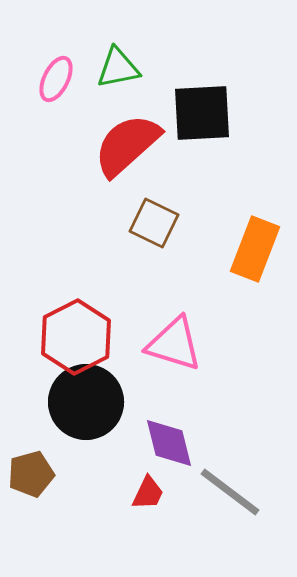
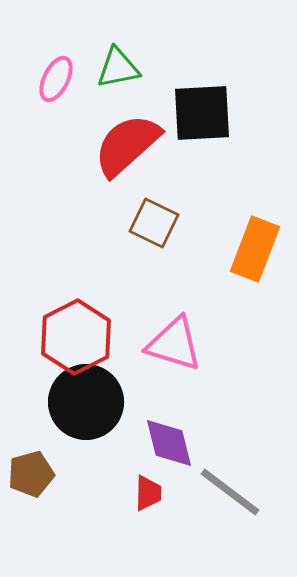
red trapezoid: rotated 24 degrees counterclockwise
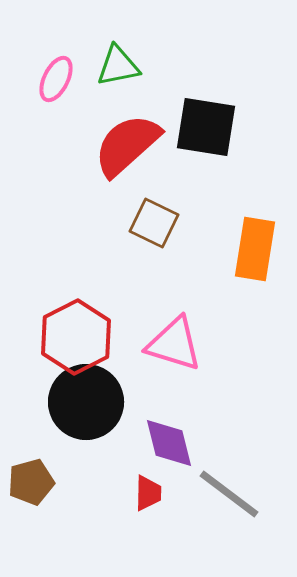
green triangle: moved 2 px up
black square: moved 4 px right, 14 px down; rotated 12 degrees clockwise
orange rectangle: rotated 12 degrees counterclockwise
brown pentagon: moved 8 px down
gray line: moved 1 px left, 2 px down
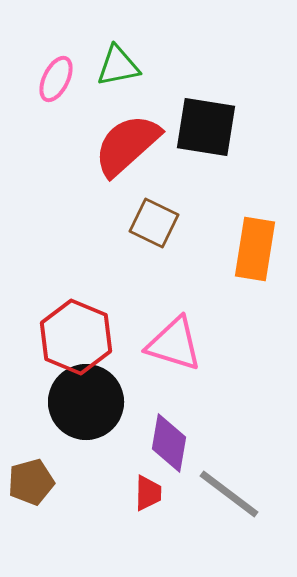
red hexagon: rotated 10 degrees counterclockwise
purple diamond: rotated 24 degrees clockwise
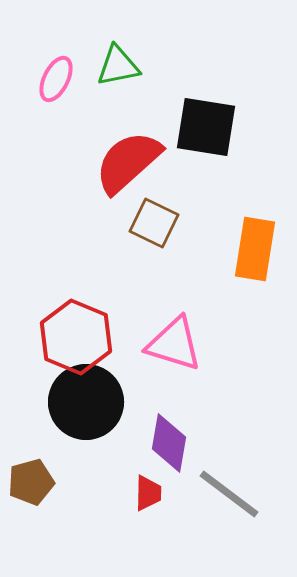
red semicircle: moved 1 px right, 17 px down
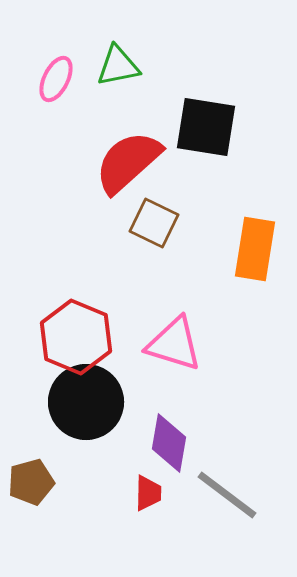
gray line: moved 2 px left, 1 px down
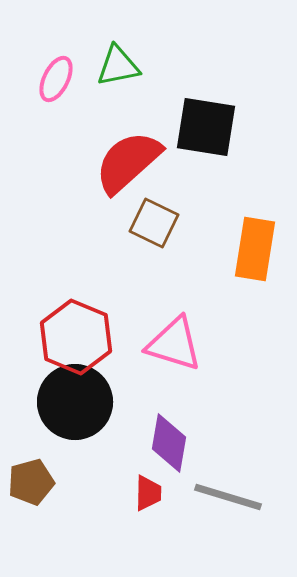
black circle: moved 11 px left
gray line: moved 1 px right, 2 px down; rotated 20 degrees counterclockwise
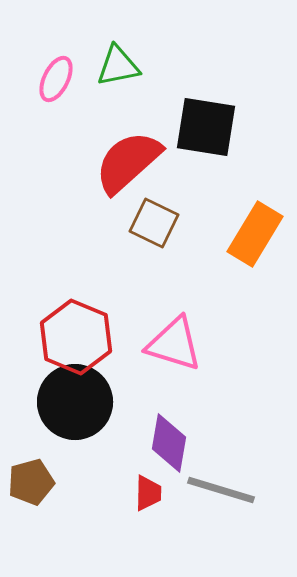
orange rectangle: moved 15 px up; rotated 22 degrees clockwise
gray line: moved 7 px left, 7 px up
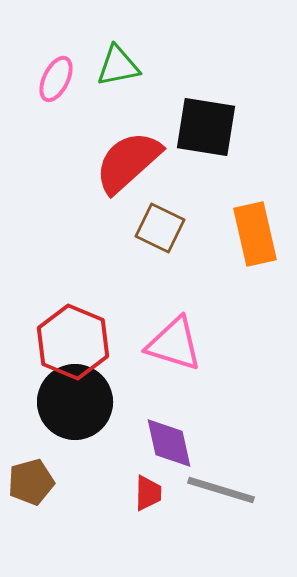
brown square: moved 6 px right, 5 px down
orange rectangle: rotated 44 degrees counterclockwise
red hexagon: moved 3 px left, 5 px down
purple diamond: rotated 22 degrees counterclockwise
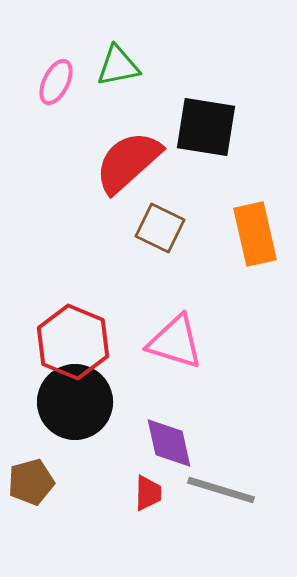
pink ellipse: moved 3 px down
pink triangle: moved 1 px right, 2 px up
